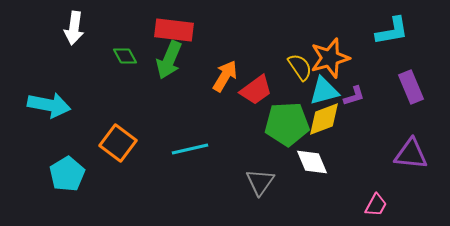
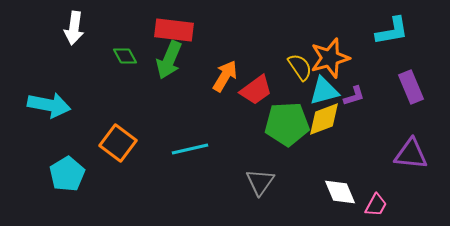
white diamond: moved 28 px right, 30 px down
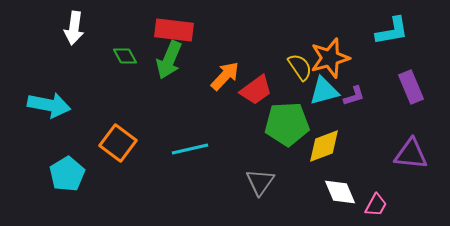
orange arrow: rotated 12 degrees clockwise
yellow diamond: moved 27 px down
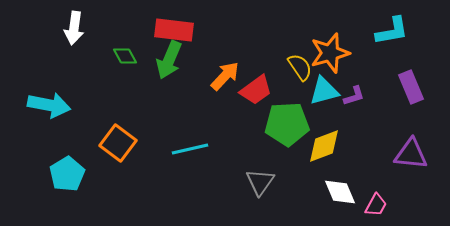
orange star: moved 5 px up
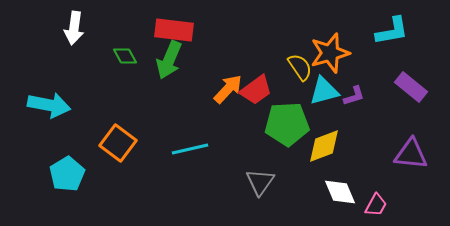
orange arrow: moved 3 px right, 13 px down
purple rectangle: rotated 28 degrees counterclockwise
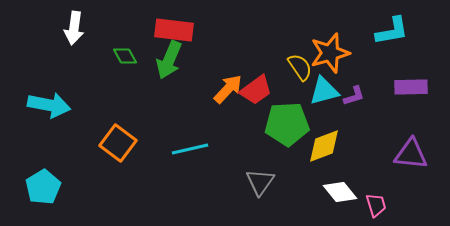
purple rectangle: rotated 40 degrees counterclockwise
cyan pentagon: moved 24 px left, 13 px down
white diamond: rotated 16 degrees counterclockwise
pink trapezoid: rotated 45 degrees counterclockwise
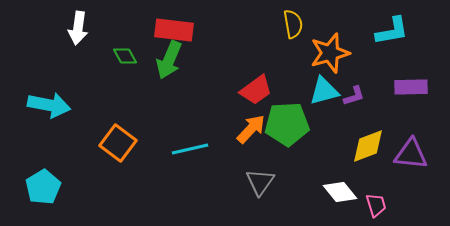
white arrow: moved 4 px right
yellow semicircle: moved 7 px left, 43 px up; rotated 24 degrees clockwise
orange arrow: moved 23 px right, 40 px down
yellow diamond: moved 44 px right
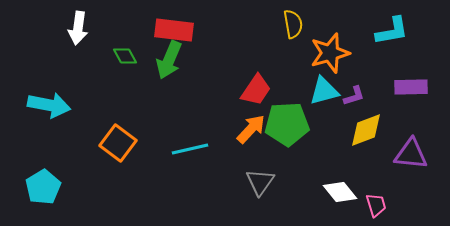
red trapezoid: rotated 20 degrees counterclockwise
yellow diamond: moved 2 px left, 16 px up
